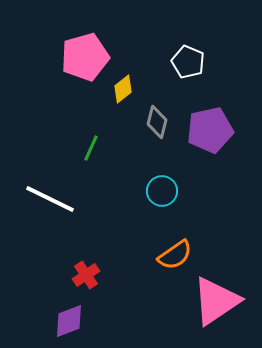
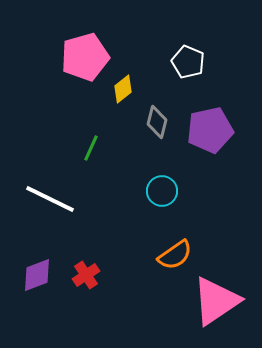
purple diamond: moved 32 px left, 46 px up
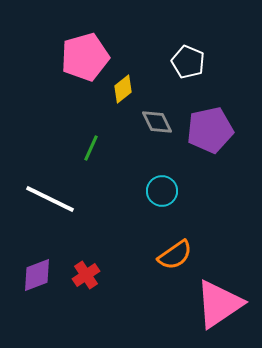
gray diamond: rotated 40 degrees counterclockwise
pink triangle: moved 3 px right, 3 px down
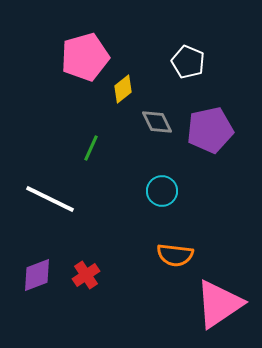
orange semicircle: rotated 42 degrees clockwise
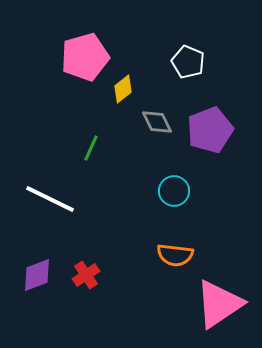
purple pentagon: rotated 9 degrees counterclockwise
cyan circle: moved 12 px right
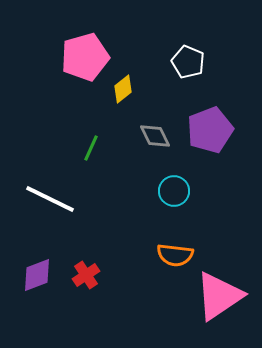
gray diamond: moved 2 px left, 14 px down
pink triangle: moved 8 px up
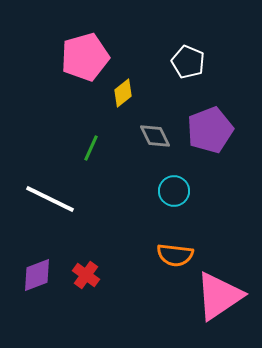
yellow diamond: moved 4 px down
red cross: rotated 20 degrees counterclockwise
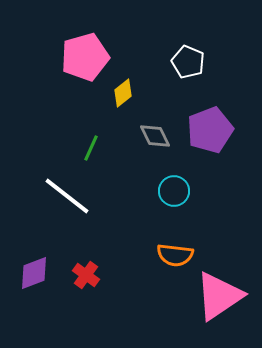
white line: moved 17 px right, 3 px up; rotated 12 degrees clockwise
purple diamond: moved 3 px left, 2 px up
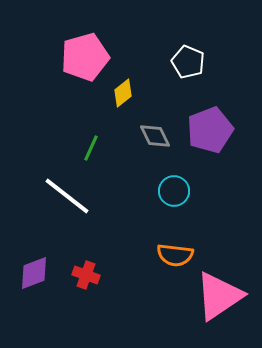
red cross: rotated 16 degrees counterclockwise
